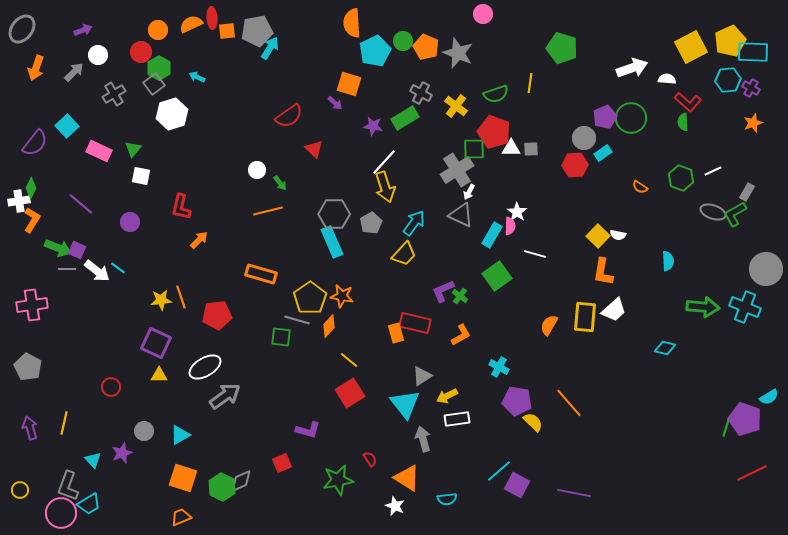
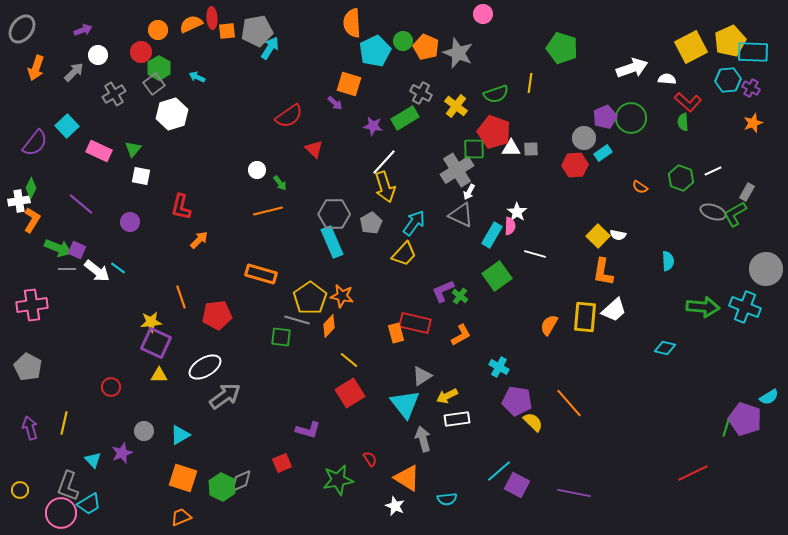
yellow star at (161, 300): moved 10 px left, 22 px down
red line at (752, 473): moved 59 px left
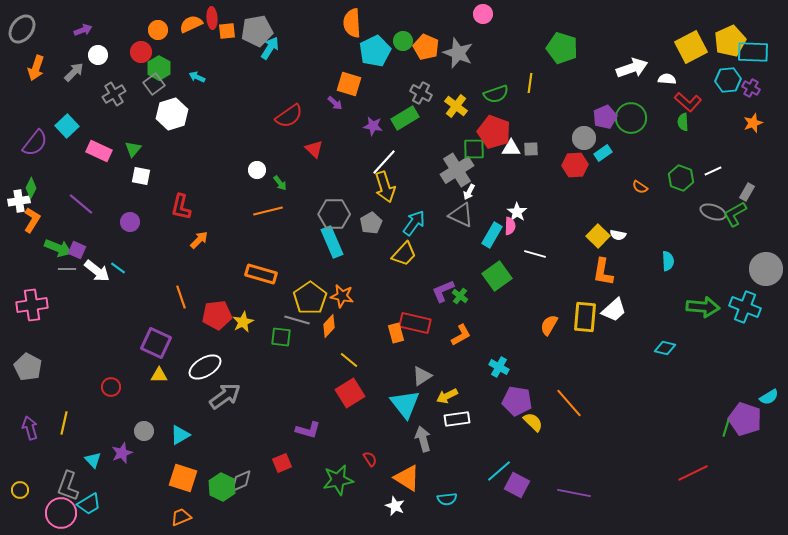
yellow star at (151, 322): moved 92 px right; rotated 20 degrees counterclockwise
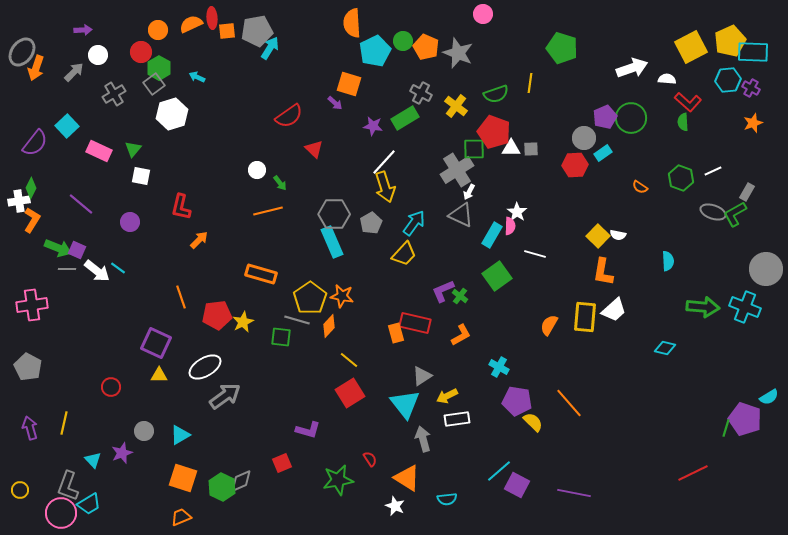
gray ellipse at (22, 29): moved 23 px down
purple arrow at (83, 30): rotated 18 degrees clockwise
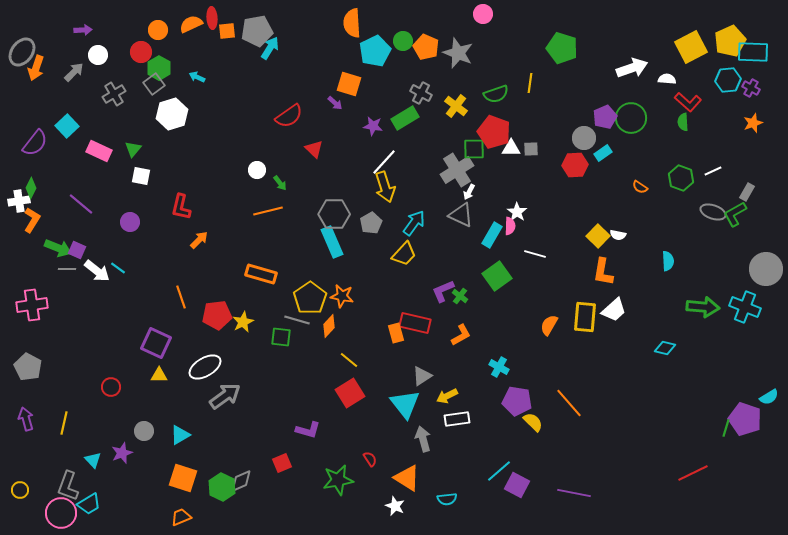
purple arrow at (30, 428): moved 4 px left, 9 px up
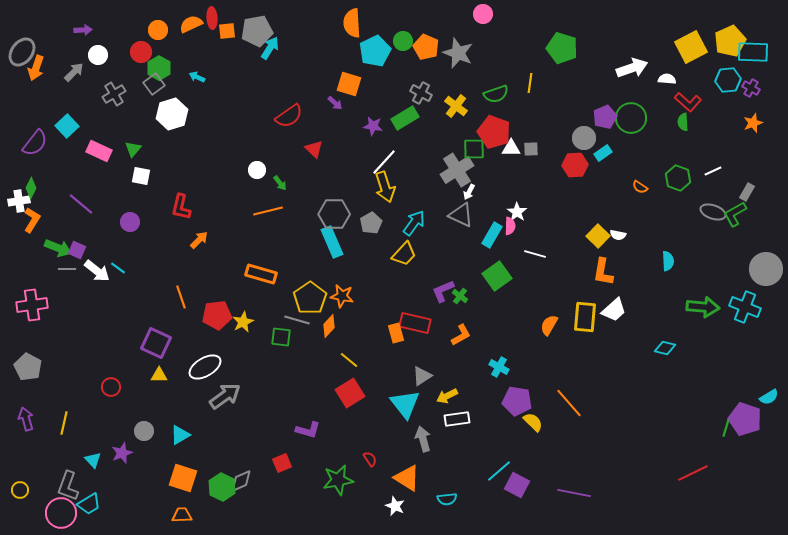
green hexagon at (681, 178): moved 3 px left
orange trapezoid at (181, 517): moved 1 px right, 2 px up; rotated 20 degrees clockwise
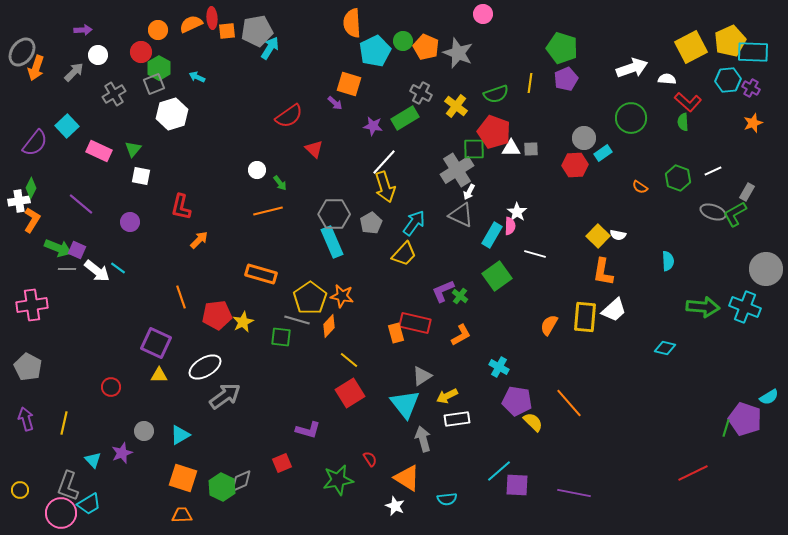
gray square at (154, 84): rotated 15 degrees clockwise
purple pentagon at (605, 117): moved 39 px left, 38 px up
purple square at (517, 485): rotated 25 degrees counterclockwise
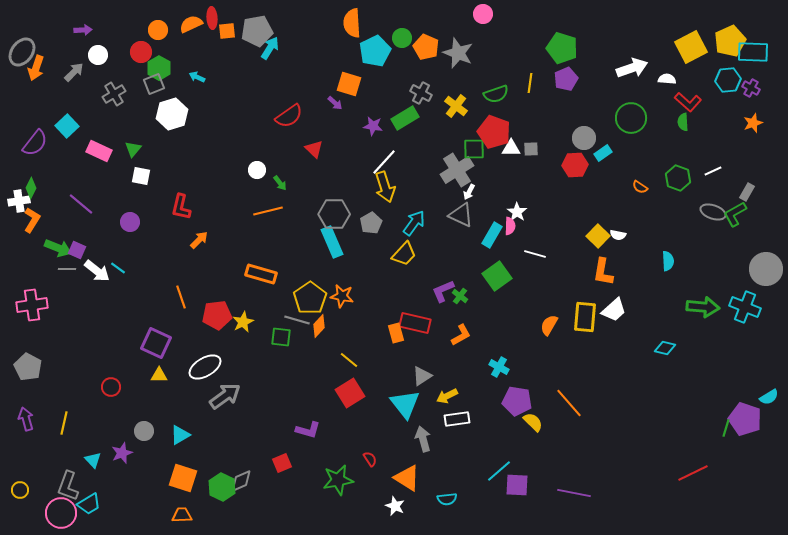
green circle at (403, 41): moved 1 px left, 3 px up
orange diamond at (329, 326): moved 10 px left
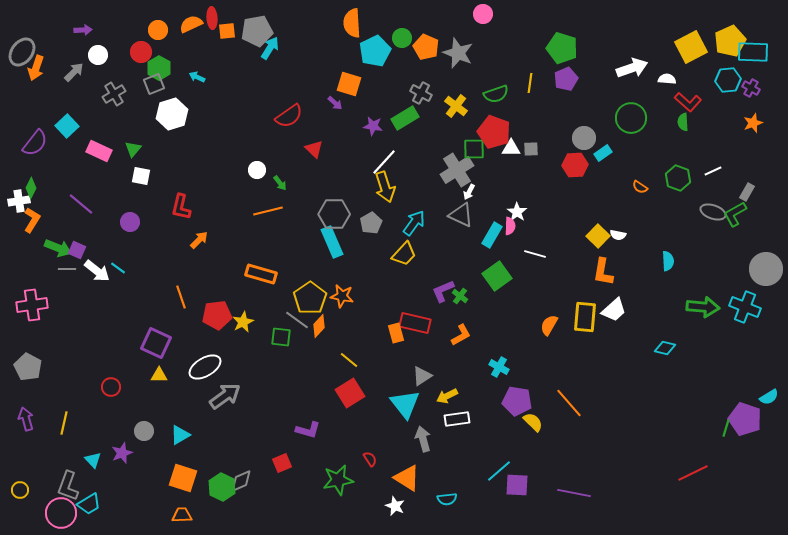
gray line at (297, 320): rotated 20 degrees clockwise
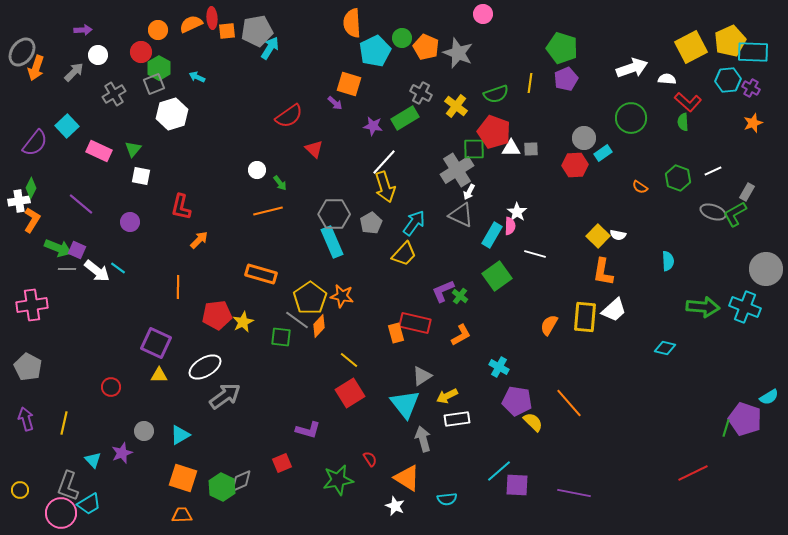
orange line at (181, 297): moved 3 px left, 10 px up; rotated 20 degrees clockwise
